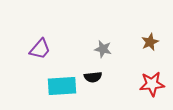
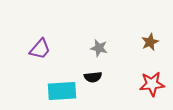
gray star: moved 4 px left, 1 px up
cyan rectangle: moved 5 px down
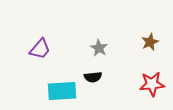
gray star: rotated 18 degrees clockwise
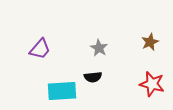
red star: rotated 20 degrees clockwise
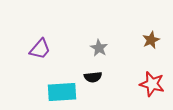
brown star: moved 1 px right, 2 px up
cyan rectangle: moved 1 px down
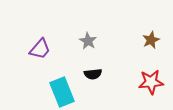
gray star: moved 11 px left, 7 px up
black semicircle: moved 3 px up
red star: moved 1 px left, 2 px up; rotated 20 degrees counterclockwise
cyan rectangle: rotated 72 degrees clockwise
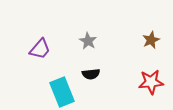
black semicircle: moved 2 px left
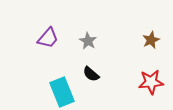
purple trapezoid: moved 8 px right, 11 px up
black semicircle: rotated 48 degrees clockwise
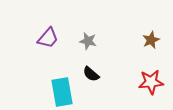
gray star: rotated 18 degrees counterclockwise
cyan rectangle: rotated 12 degrees clockwise
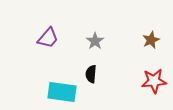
gray star: moved 7 px right; rotated 24 degrees clockwise
black semicircle: rotated 54 degrees clockwise
red star: moved 3 px right, 1 px up
cyan rectangle: rotated 72 degrees counterclockwise
